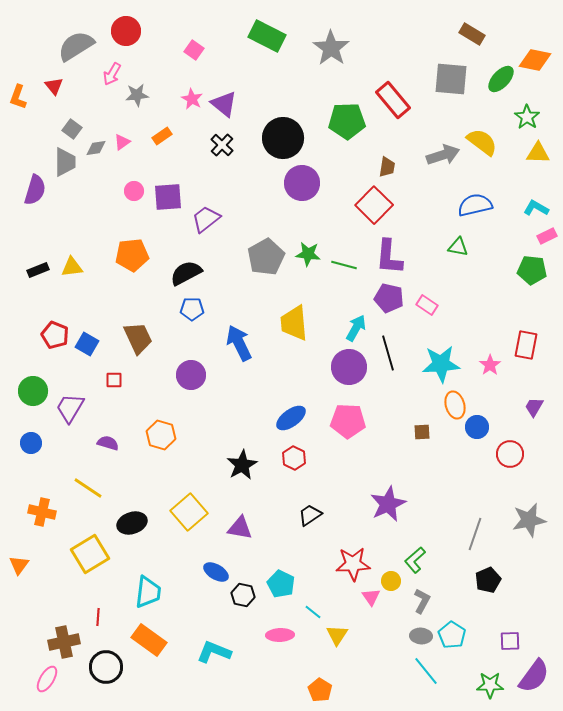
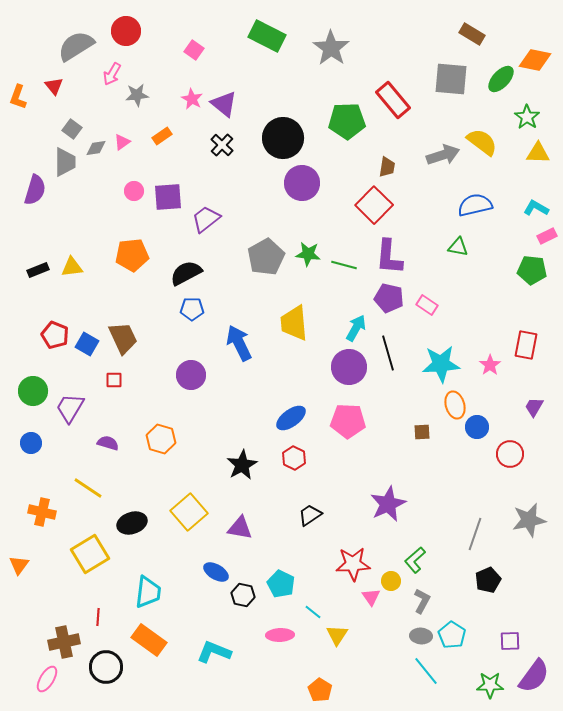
brown trapezoid at (138, 338): moved 15 px left
orange hexagon at (161, 435): moved 4 px down
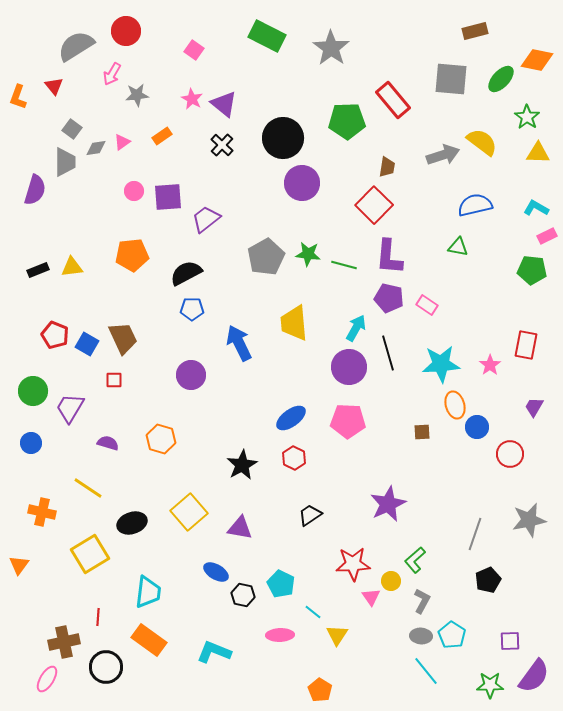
brown rectangle at (472, 34): moved 3 px right, 3 px up; rotated 45 degrees counterclockwise
orange diamond at (535, 60): moved 2 px right
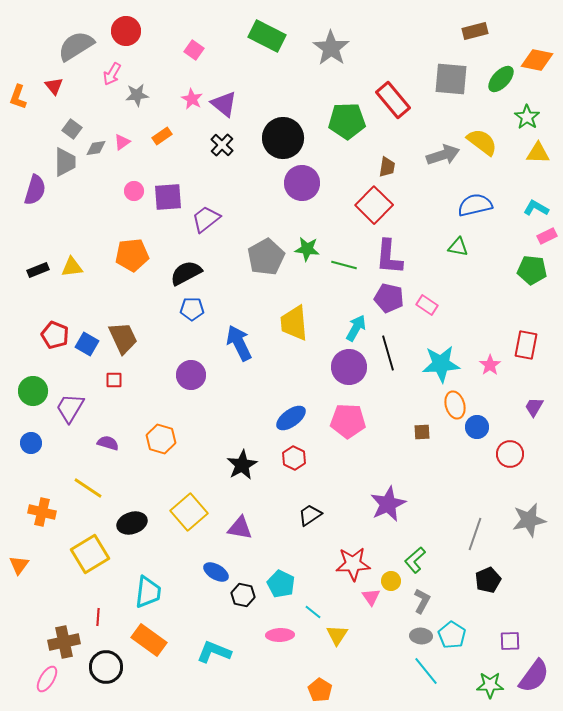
green star at (308, 254): moved 1 px left, 5 px up
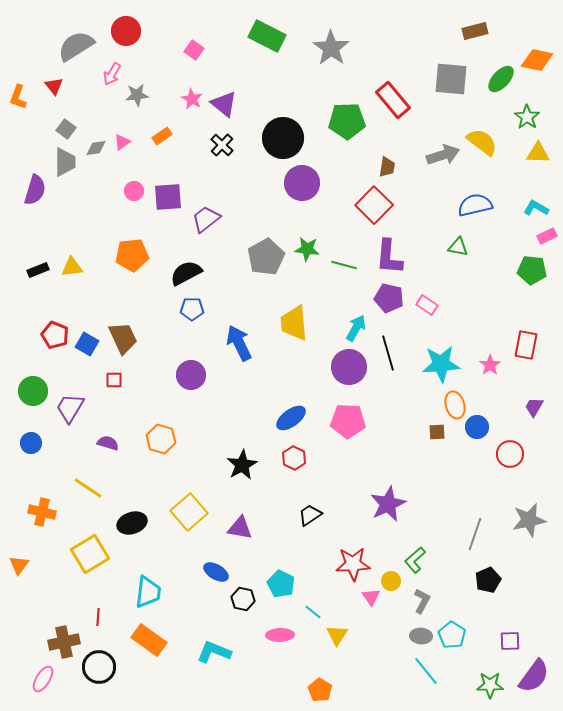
gray square at (72, 129): moved 6 px left
brown square at (422, 432): moved 15 px right
black hexagon at (243, 595): moved 4 px down
black circle at (106, 667): moved 7 px left
pink ellipse at (47, 679): moved 4 px left
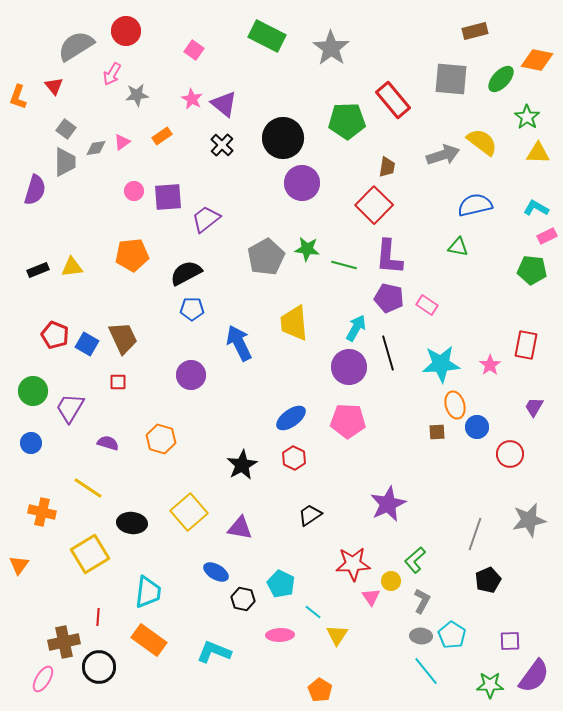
red square at (114, 380): moved 4 px right, 2 px down
black ellipse at (132, 523): rotated 24 degrees clockwise
